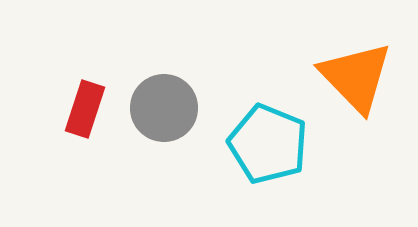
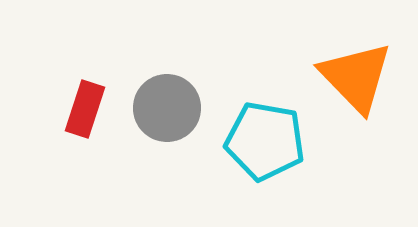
gray circle: moved 3 px right
cyan pentagon: moved 3 px left, 3 px up; rotated 12 degrees counterclockwise
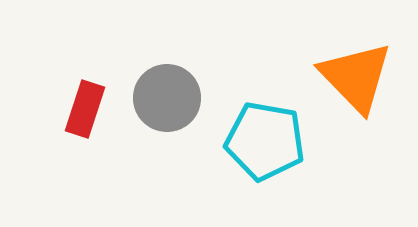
gray circle: moved 10 px up
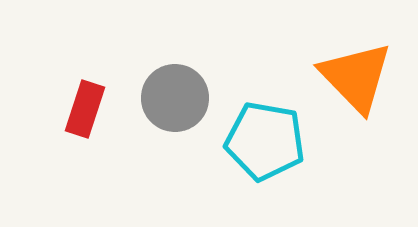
gray circle: moved 8 px right
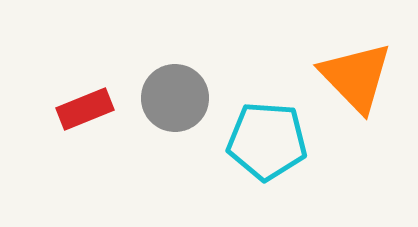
red rectangle: rotated 50 degrees clockwise
cyan pentagon: moved 2 px right; rotated 6 degrees counterclockwise
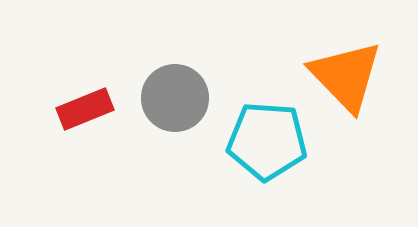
orange triangle: moved 10 px left, 1 px up
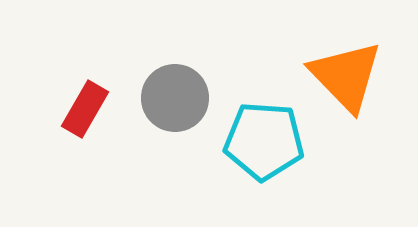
red rectangle: rotated 38 degrees counterclockwise
cyan pentagon: moved 3 px left
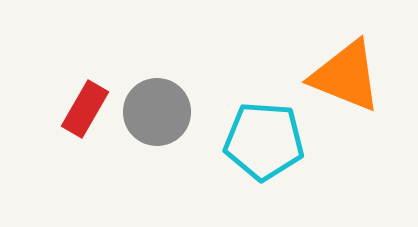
orange triangle: rotated 24 degrees counterclockwise
gray circle: moved 18 px left, 14 px down
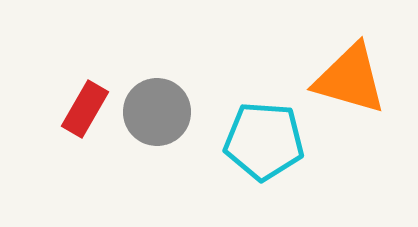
orange triangle: moved 4 px right, 3 px down; rotated 6 degrees counterclockwise
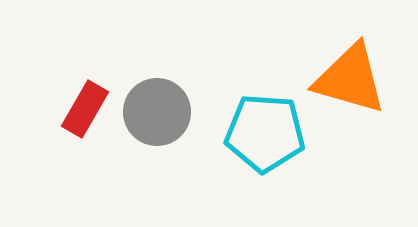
cyan pentagon: moved 1 px right, 8 px up
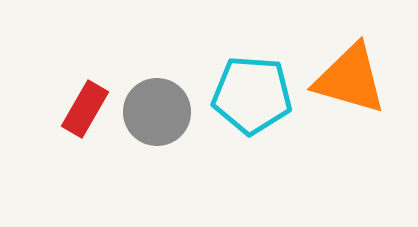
cyan pentagon: moved 13 px left, 38 px up
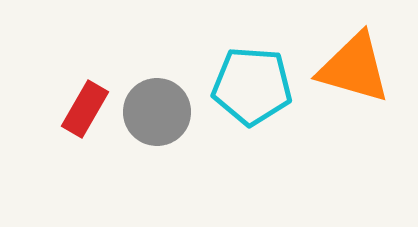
orange triangle: moved 4 px right, 11 px up
cyan pentagon: moved 9 px up
